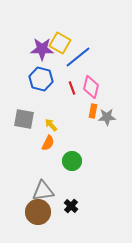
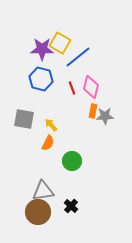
gray star: moved 2 px left, 1 px up
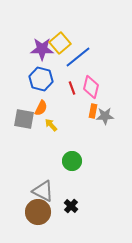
yellow square: rotated 20 degrees clockwise
orange semicircle: moved 7 px left, 35 px up
gray triangle: rotated 35 degrees clockwise
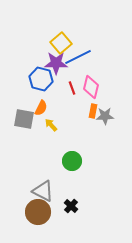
yellow square: moved 1 px right
purple star: moved 14 px right, 14 px down
blue line: rotated 12 degrees clockwise
